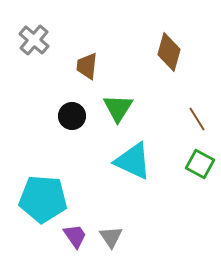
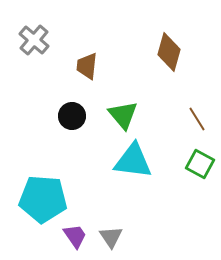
green triangle: moved 5 px right, 7 px down; rotated 12 degrees counterclockwise
cyan triangle: rotated 18 degrees counterclockwise
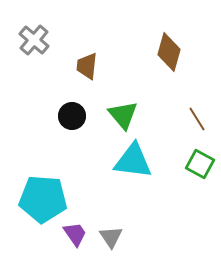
purple trapezoid: moved 2 px up
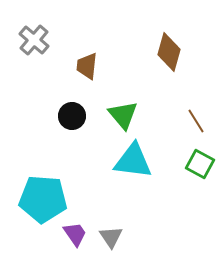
brown line: moved 1 px left, 2 px down
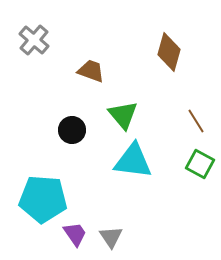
brown trapezoid: moved 4 px right, 5 px down; rotated 104 degrees clockwise
black circle: moved 14 px down
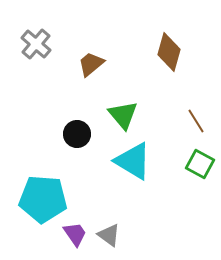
gray cross: moved 2 px right, 4 px down
brown trapezoid: moved 7 px up; rotated 60 degrees counterclockwise
black circle: moved 5 px right, 4 px down
cyan triangle: rotated 24 degrees clockwise
gray triangle: moved 2 px left, 2 px up; rotated 20 degrees counterclockwise
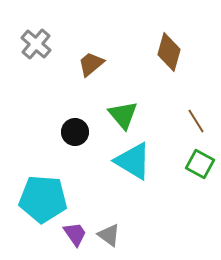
black circle: moved 2 px left, 2 px up
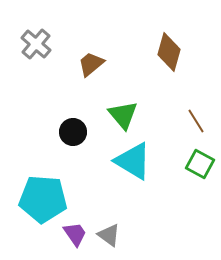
black circle: moved 2 px left
